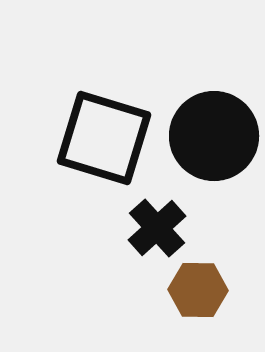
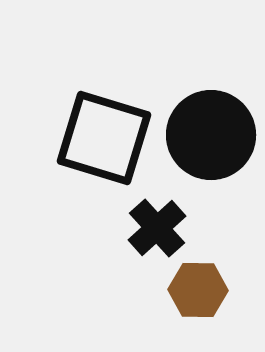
black circle: moved 3 px left, 1 px up
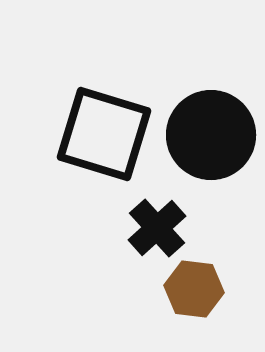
black square: moved 4 px up
brown hexagon: moved 4 px left, 1 px up; rotated 6 degrees clockwise
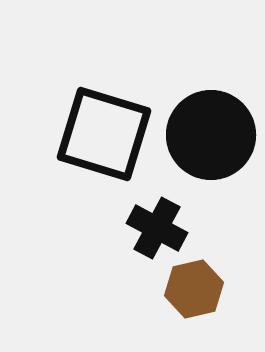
black cross: rotated 20 degrees counterclockwise
brown hexagon: rotated 20 degrees counterclockwise
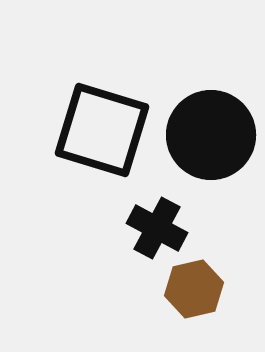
black square: moved 2 px left, 4 px up
